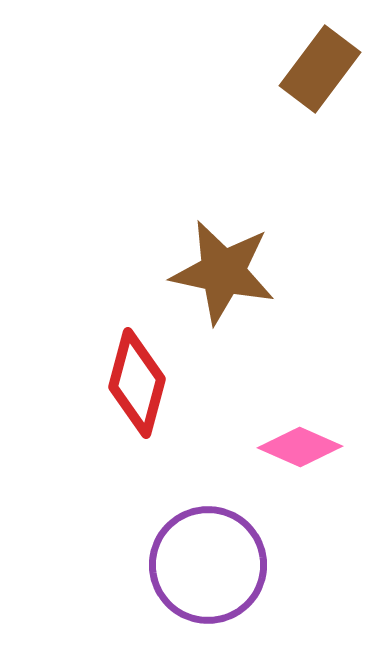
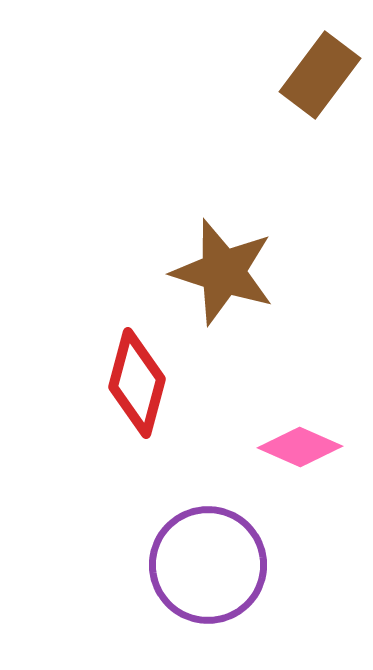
brown rectangle: moved 6 px down
brown star: rotated 6 degrees clockwise
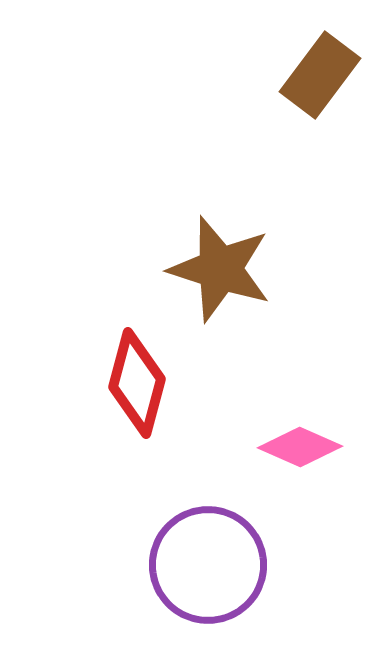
brown star: moved 3 px left, 3 px up
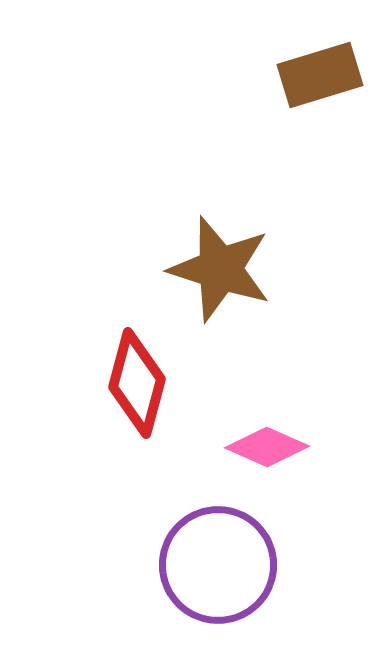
brown rectangle: rotated 36 degrees clockwise
pink diamond: moved 33 px left
purple circle: moved 10 px right
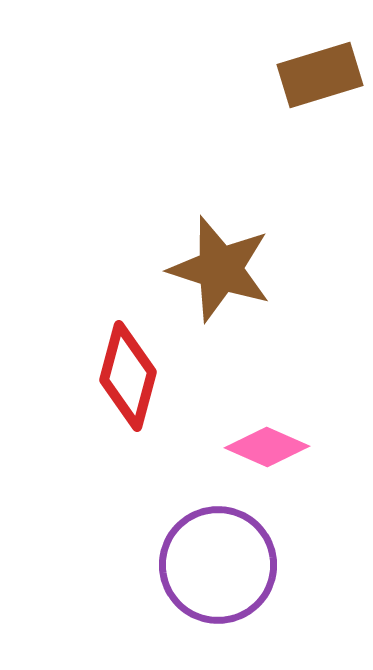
red diamond: moved 9 px left, 7 px up
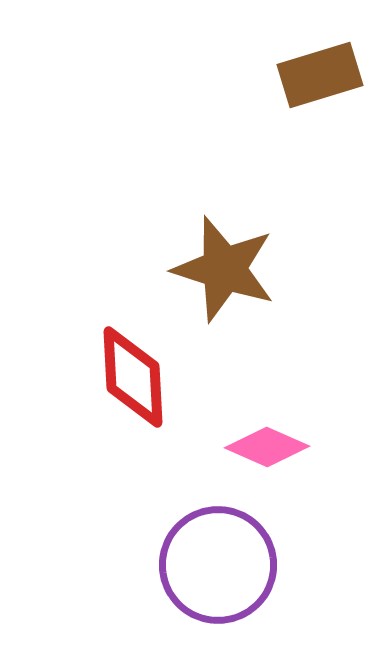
brown star: moved 4 px right
red diamond: moved 5 px right, 1 px down; rotated 18 degrees counterclockwise
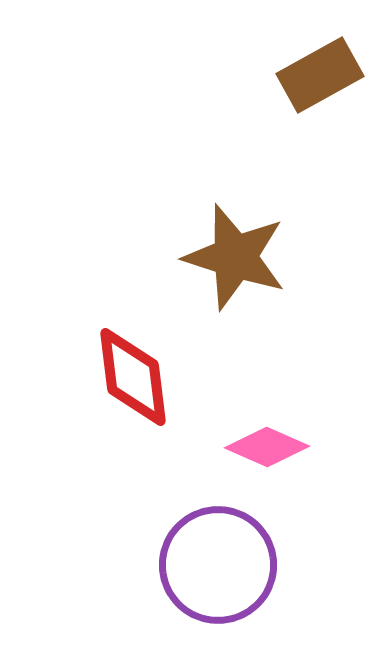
brown rectangle: rotated 12 degrees counterclockwise
brown star: moved 11 px right, 12 px up
red diamond: rotated 4 degrees counterclockwise
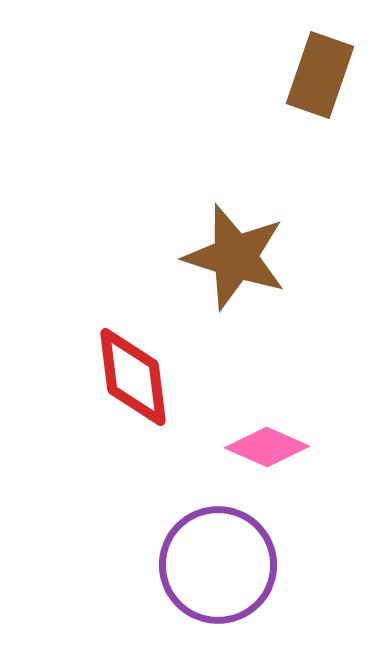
brown rectangle: rotated 42 degrees counterclockwise
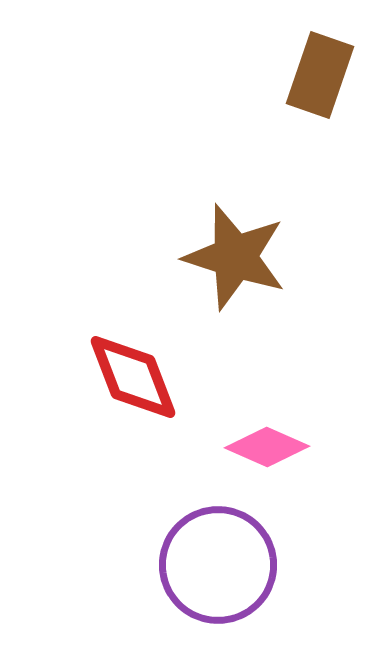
red diamond: rotated 14 degrees counterclockwise
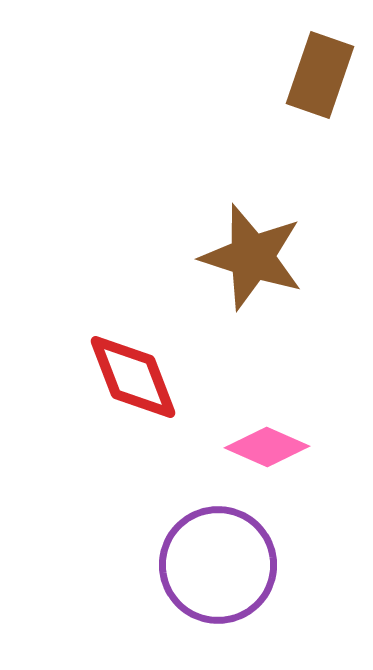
brown star: moved 17 px right
